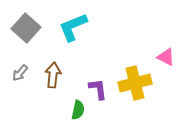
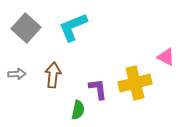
gray arrow: moved 3 px left, 1 px down; rotated 132 degrees counterclockwise
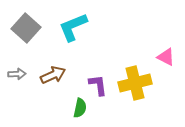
brown arrow: rotated 60 degrees clockwise
purple L-shape: moved 4 px up
green semicircle: moved 2 px right, 2 px up
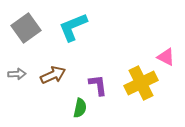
gray square: rotated 12 degrees clockwise
yellow cross: moved 6 px right; rotated 12 degrees counterclockwise
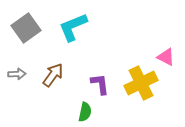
brown arrow: rotated 30 degrees counterclockwise
purple L-shape: moved 2 px right, 1 px up
green semicircle: moved 5 px right, 4 px down
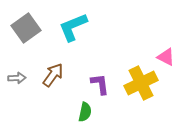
gray arrow: moved 4 px down
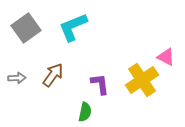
yellow cross: moved 1 px right, 3 px up; rotated 8 degrees counterclockwise
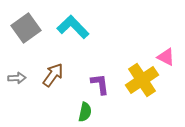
cyan L-shape: rotated 68 degrees clockwise
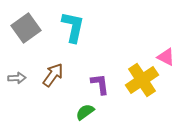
cyan L-shape: rotated 56 degrees clockwise
green semicircle: rotated 138 degrees counterclockwise
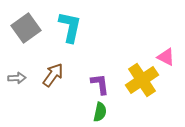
cyan L-shape: moved 3 px left
green semicircle: moved 15 px right; rotated 138 degrees clockwise
